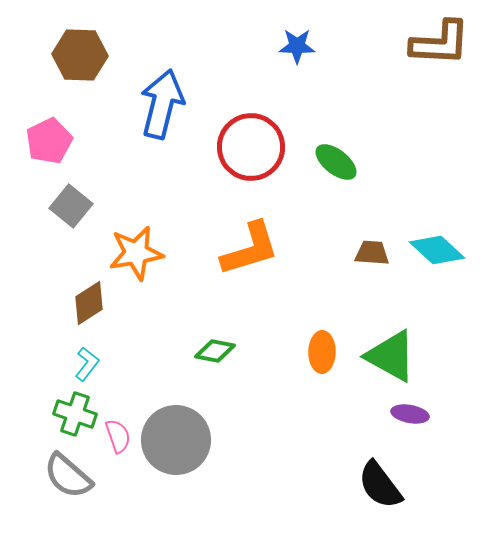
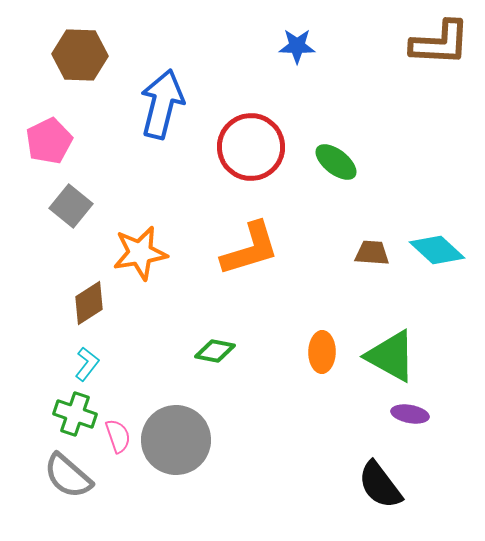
orange star: moved 4 px right
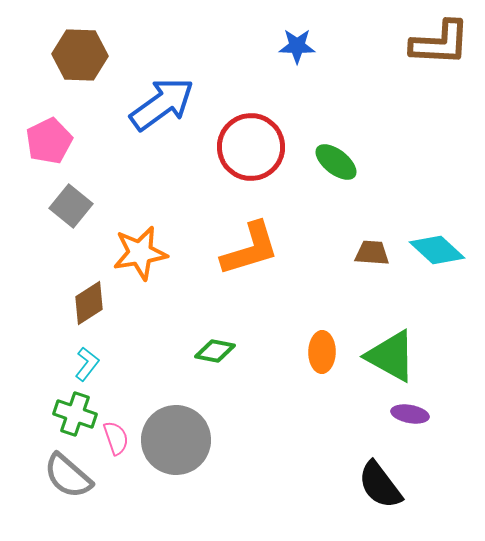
blue arrow: rotated 40 degrees clockwise
pink semicircle: moved 2 px left, 2 px down
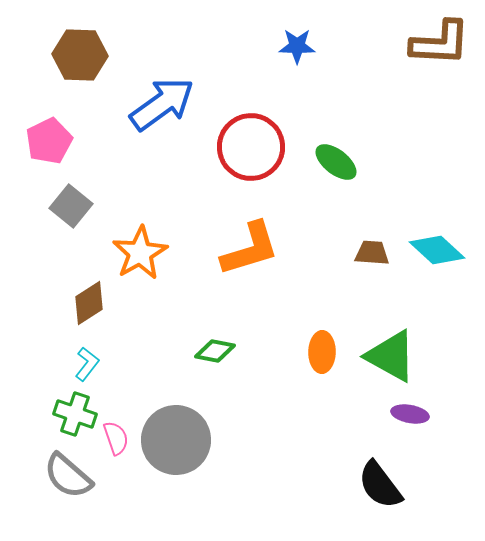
orange star: rotated 20 degrees counterclockwise
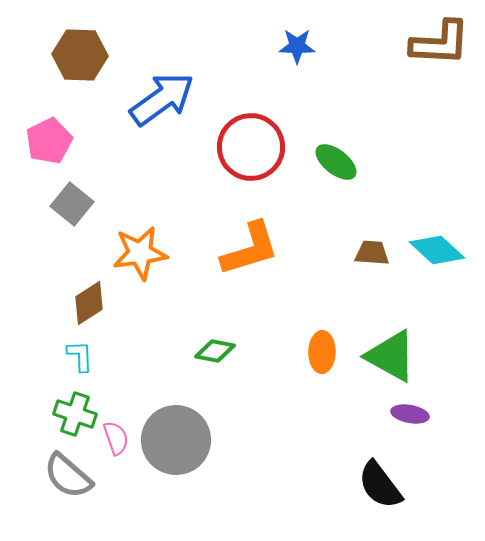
blue arrow: moved 5 px up
gray square: moved 1 px right, 2 px up
orange star: rotated 22 degrees clockwise
cyan L-shape: moved 7 px left, 8 px up; rotated 40 degrees counterclockwise
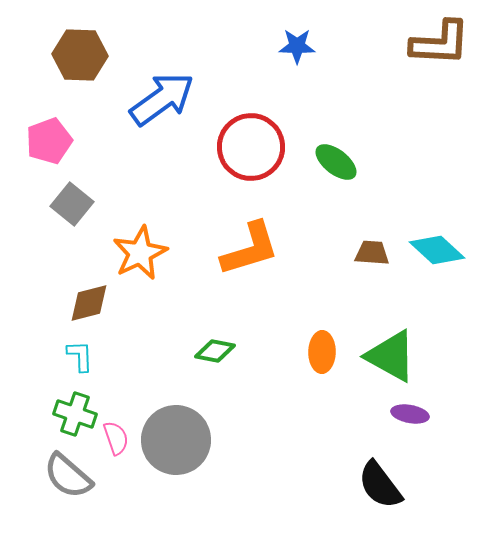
pink pentagon: rotated 6 degrees clockwise
orange star: rotated 18 degrees counterclockwise
brown diamond: rotated 18 degrees clockwise
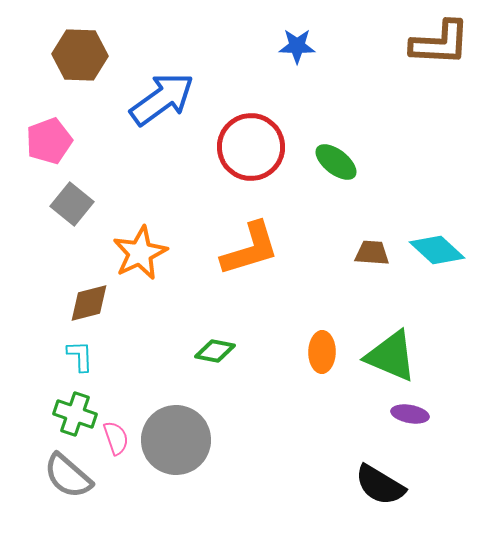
green triangle: rotated 6 degrees counterclockwise
black semicircle: rotated 22 degrees counterclockwise
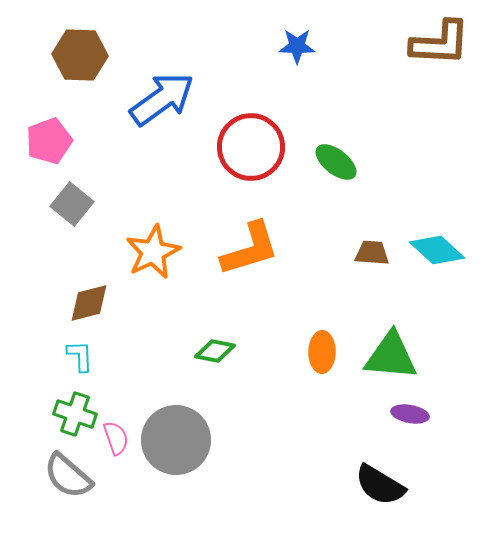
orange star: moved 13 px right, 1 px up
green triangle: rotated 18 degrees counterclockwise
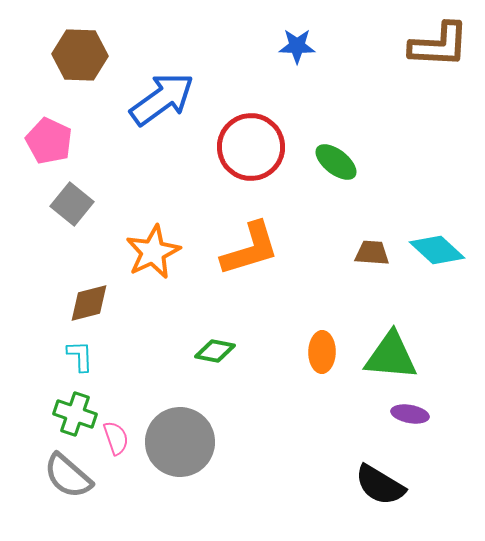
brown L-shape: moved 1 px left, 2 px down
pink pentagon: rotated 27 degrees counterclockwise
gray circle: moved 4 px right, 2 px down
